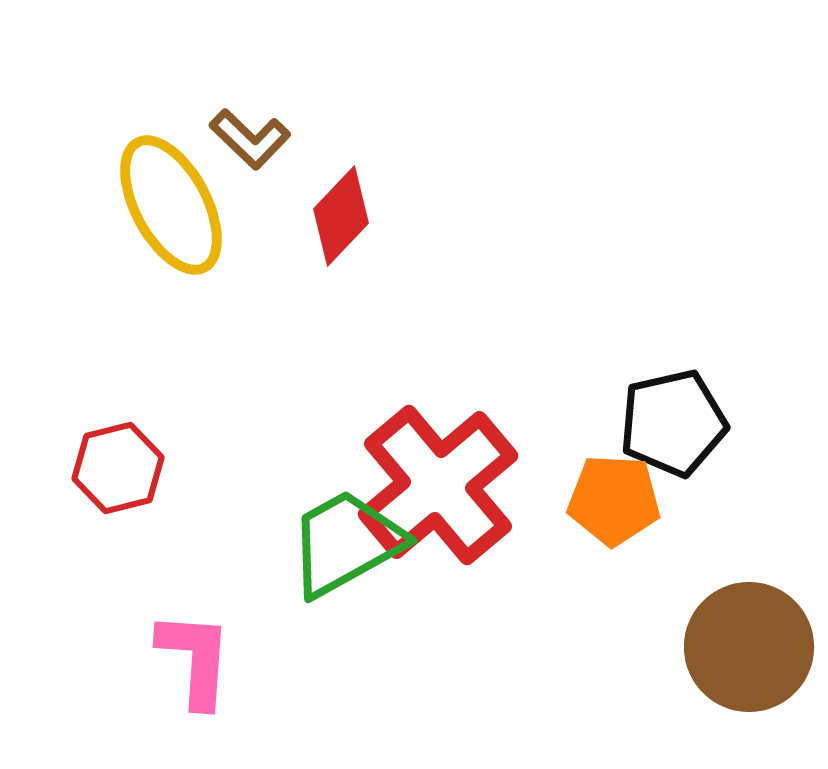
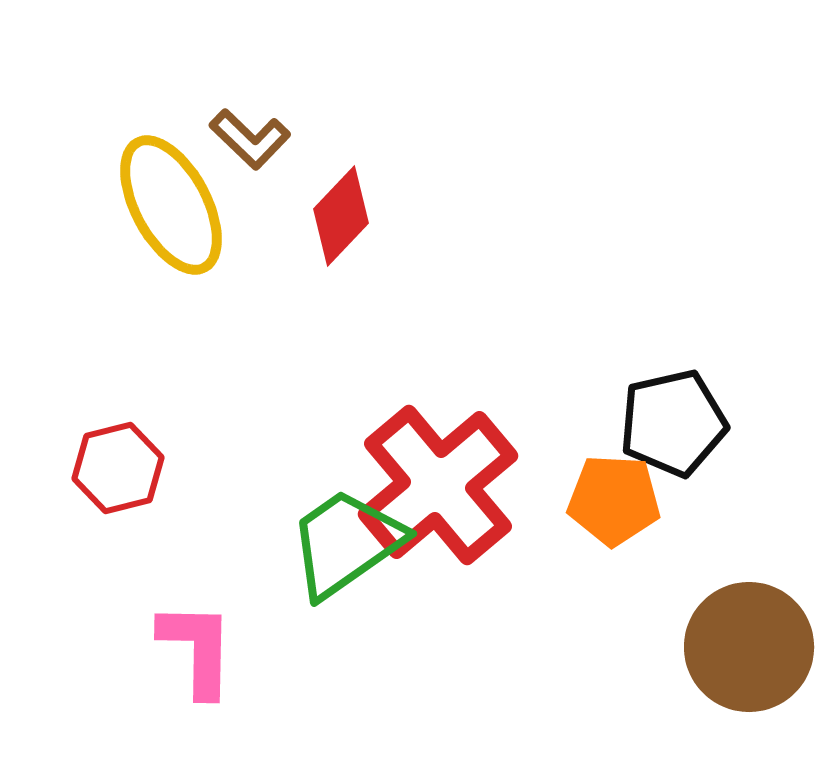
green trapezoid: rotated 6 degrees counterclockwise
pink L-shape: moved 2 px right, 10 px up; rotated 3 degrees counterclockwise
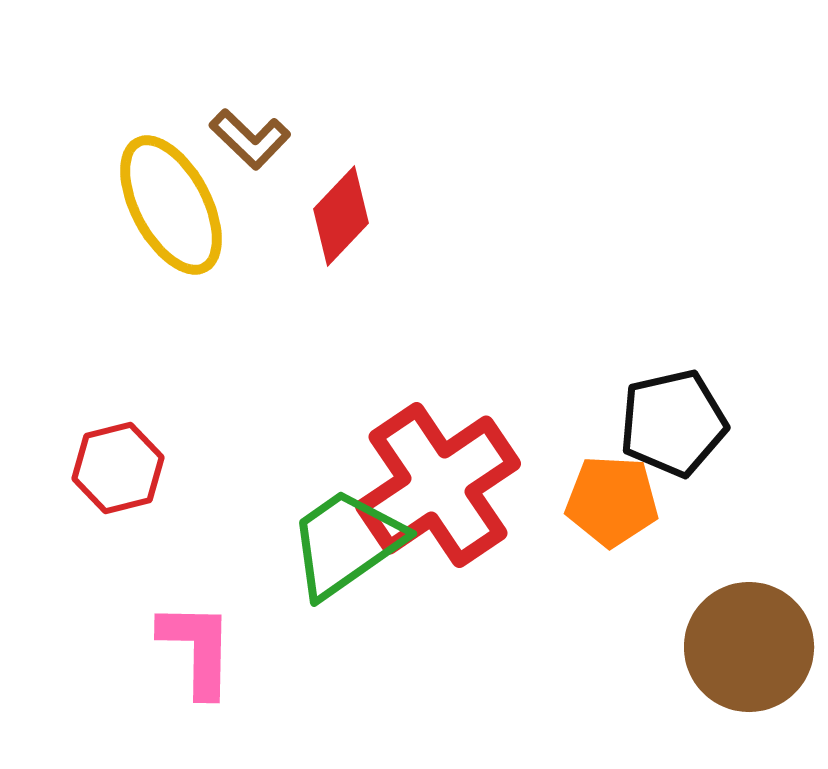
red cross: rotated 6 degrees clockwise
orange pentagon: moved 2 px left, 1 px down
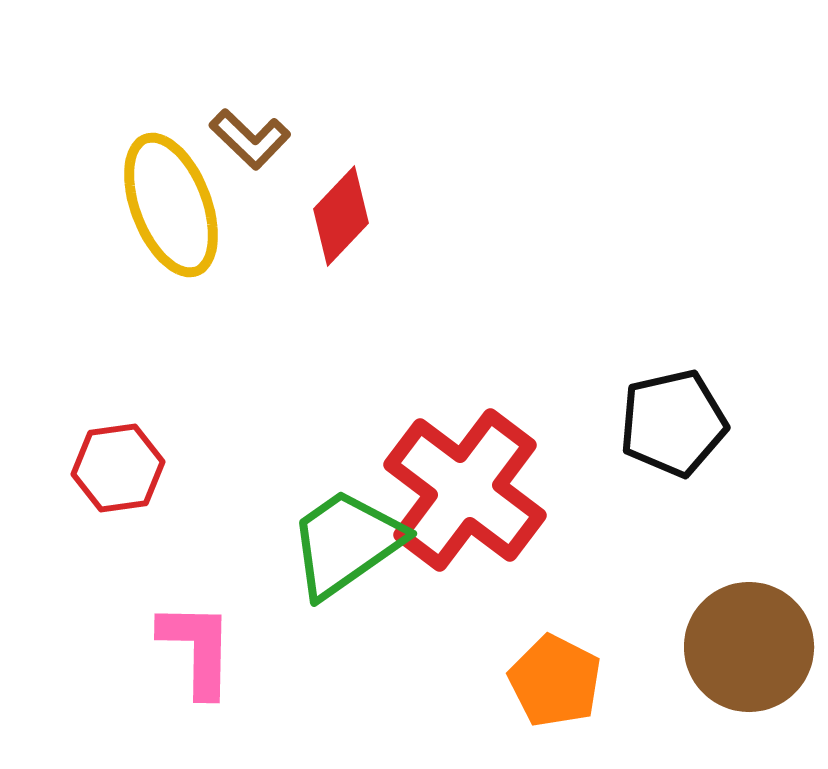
yellow ellipse: rotated 7 degrees clockwise
red hexagon: rotated 6 degrees clockwise
red cross: moved 27 px right, 5 px down; rotated 19 degrees counterclockwise
orange pentagon: moved 57 px left, 180 px down; rotated 24 degrees clockwise
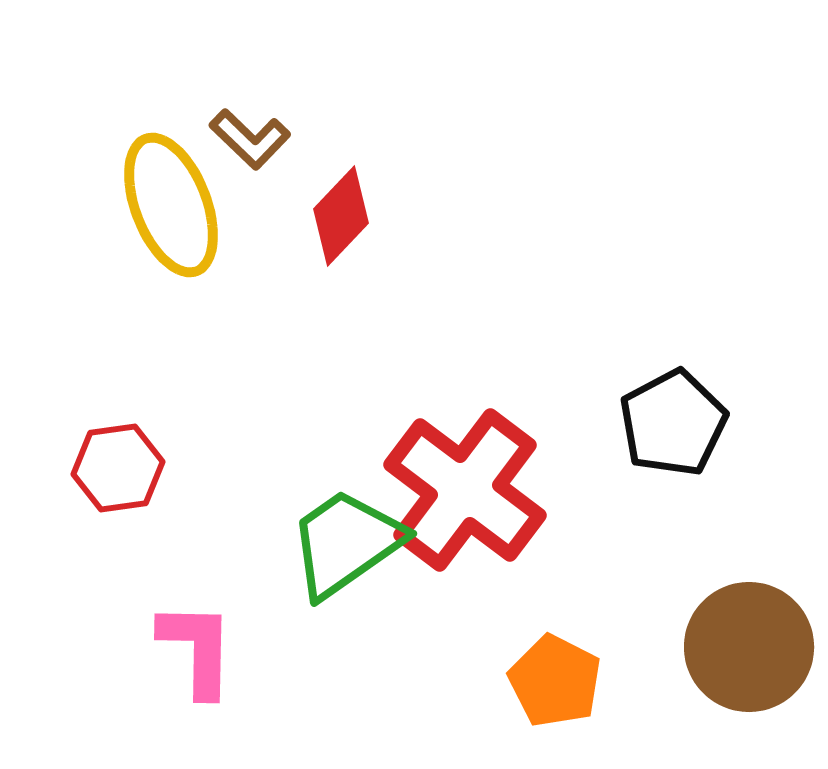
black pentagon: rotated 15 degrees counterclockwise
